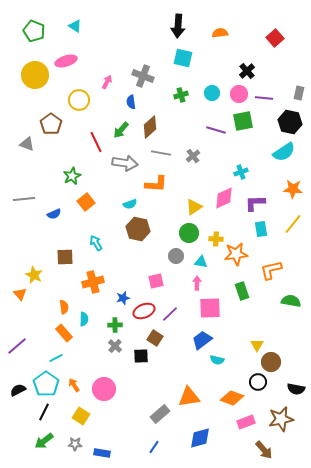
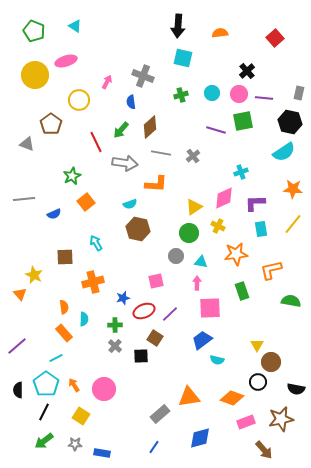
yellow cross at (216, 239): moved 2 px right, 13 px up; rotated 24 degrees clockwise
black semicircle at (18, 390): rotated 63 degrees counterclockwise
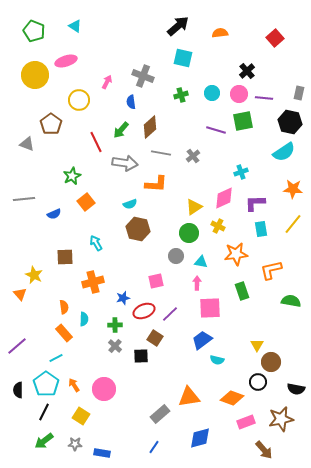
black arrow at (178, 26): rotated 135 degrees counterclockwise
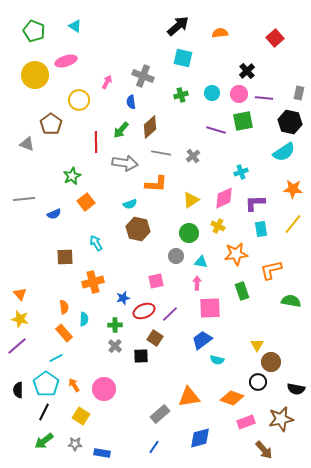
red line at (96, 142): rotated 25 degrees clockwise
yellow triangle at (194, 207): moved 3 px left, 7 px up
yellow star at (34, 275): moved 14 px left, 44 px down; rotated 12 degrees counterclockwise
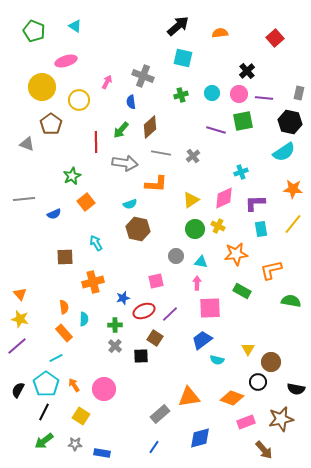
yellow circle at (35, 75): moved 7 px right, 12 px down
green circle at (189, 233): moved 6 px right, 4 px up
green rectangle at (242, 291): rotated 42 degrees counterclockwise
yellow triangle at (257, 345): moved 9 px left, 4 px down
black semicircle at (18, 390): rotated 28 degrees clockwise
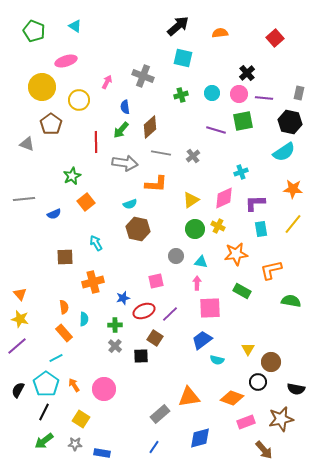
black cross at (247, 71): moved 2 px down
blue semicircle at (131, 102): moved 6 px left, 5 px down
yellow square at (81, 416): moved 3 px down
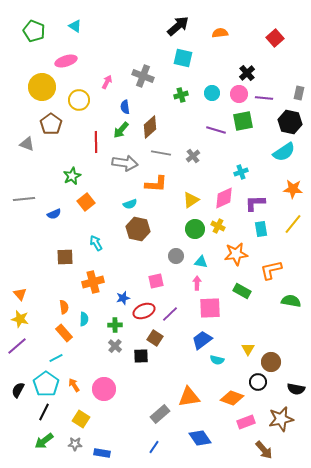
blue diamond at (200, 438): rotated 70 degrees clockwise
